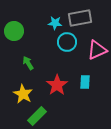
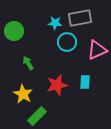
red star: rotated 20 degrees clockwise
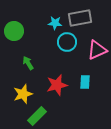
yellow star: rotated 24 degrees clockwise
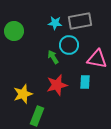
gray rectangle: moved 3 px down
cyan circle: moved 2 px right, 3 px down
pink triangle: moved 9 px down; rotated 35 degrees clockwise
green arrow: moved 25 px right, 6 px up
green rectangle: rotated 24 degrees counterclockwise
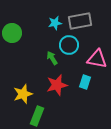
cyan star: rotated 16 degrees counterclockwise
green circle: moved 2 px left, 2 px down
green arrow: moved 1 px left, 1 px down
cyan rectangle: rotated 16 degrees clockwise
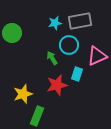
pink triangle: moved 3 px up; rotated 35 degrees counterclockwise
cyan rectangle: moved 8 px left, 8 px up
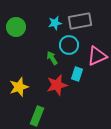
green circle: moved 4 px right, 6 px up
yellow star: moved 4 px left, 7 px up
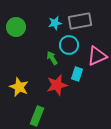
yellow star: rotated 30 degrees counterclockwise
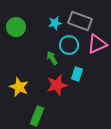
gray rectangle: rotated 30 degrees clockwise
pink triangle: moved 12 px up
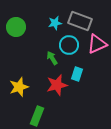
yellow star: rotated 30 degrees clockwise
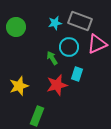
cyan circle: moved 2 px down
yellow star: moved 1 px up
